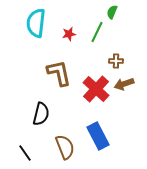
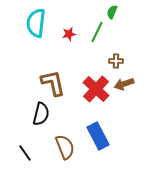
brown L-shape: moved 6 px left, 10 px down
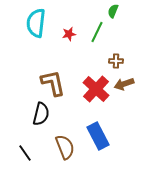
green semicircle: moved 1 px right, 1 px up
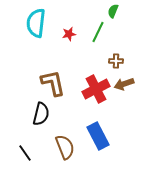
green line: moved 1 px right
red cross: rotated 20 degrees clockwise
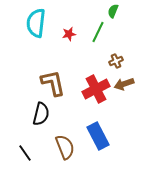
brown cross: rotated 24 degrees counterclockwise
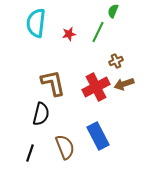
red cross: moved 2 px up
black line: moved 5 px right; rotated 54 degrees clockwise
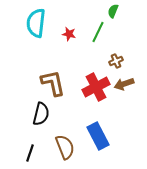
red star: rotated 24 degrees clockwise
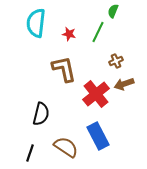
brown L-shape: moved 11 px right, 14 px up
red cross: moved 7 px down; rotated 12 degrees counterclockwise
brown semicircle: moved 1 px right; rotated 35 degrees counterclockwise
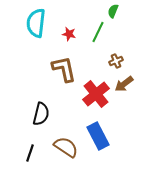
brown arrow: rotated 18 degrees counterclockwise
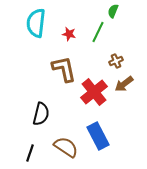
red cross: moved 2 px left, 2 px up
